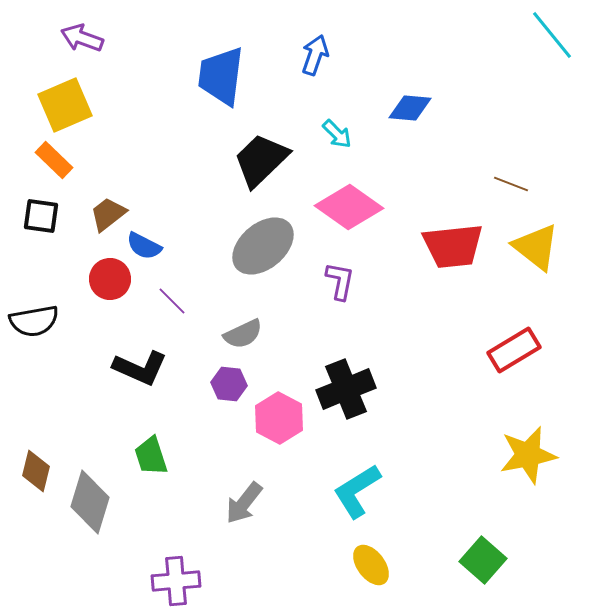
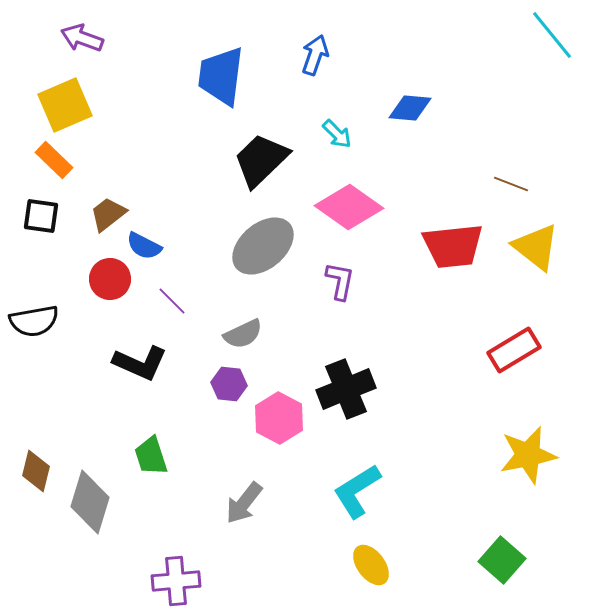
black L-shape: moved 5 px up
green square: moved 19 px right
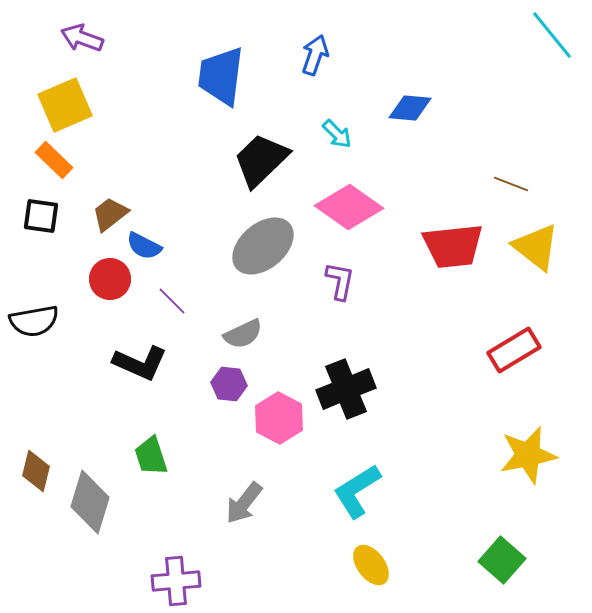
brown trapezoid: moved 2 px right
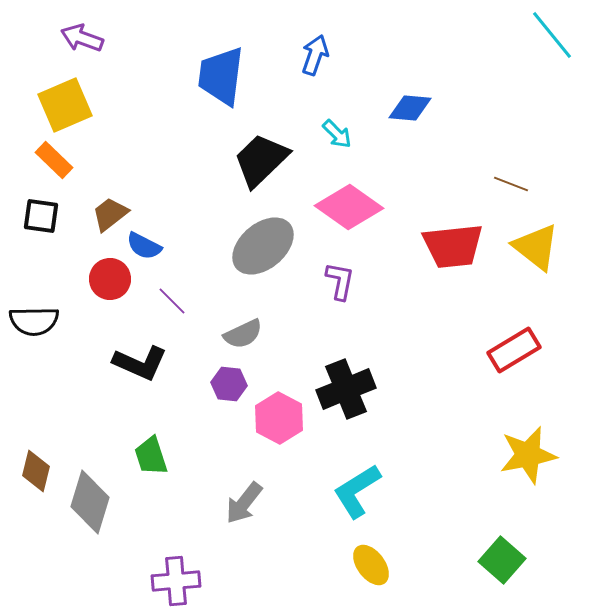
black semicircle: rotated 9 degrees clockwise
